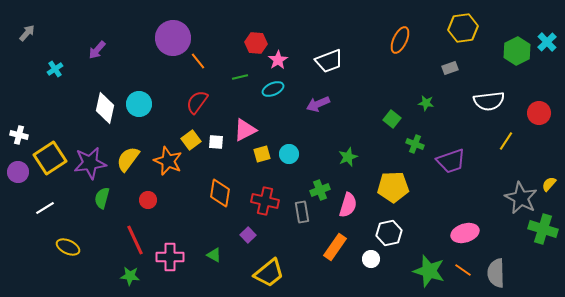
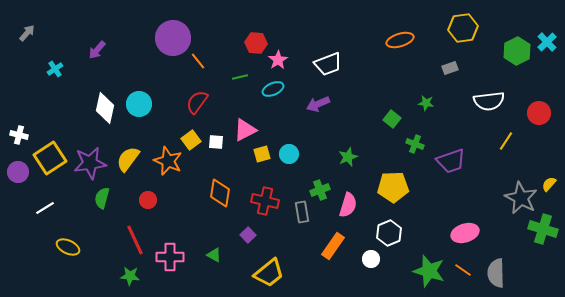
orange ellipse at (400, 40): rotated 48 degrees clockwise
white trapezoid at (329, 61): moved 1 px left, 3 px down
white hexagon at (389, 233): rotated 10 degrees counterclockwise
orange rectangle at (335, 247): moved 2 px left, 1 px up
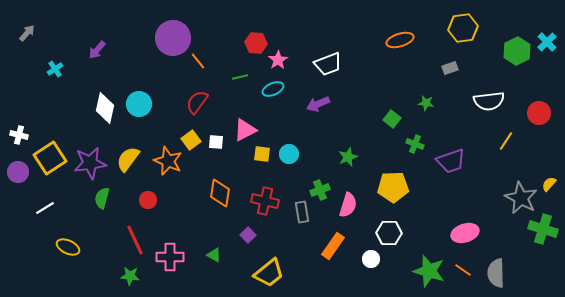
yellow square at (262, 154): rotated 24 degrees clockwise
white hexagon at (389, 233): rotated 25 degrees clockwise
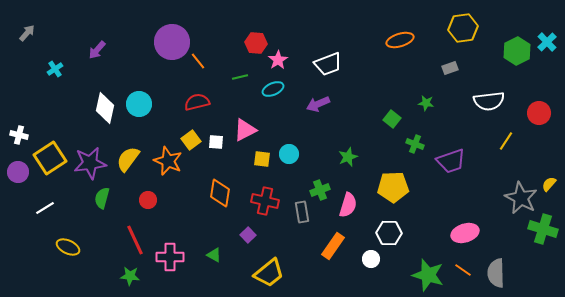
purple circle at (173, 38): moved 1 px left, 4 px down
red semicircle at (197, 102): rotated 40 degrees clockwise
yellow square at (262, 154): moved 5 px down
green star at (429, 271): moved 1 px left, 4 px down
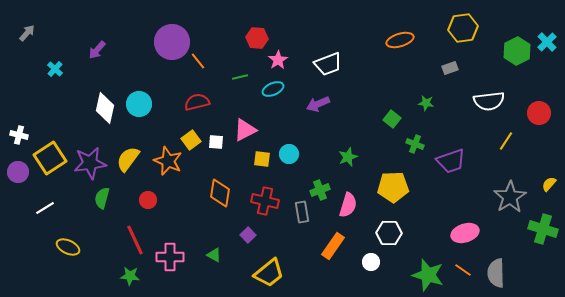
red hexagon at (256, 43): moved 1 px right, 5 px up
cyan cross at (55, 69): rotated 14 degrees counterclockwise
gray star at (521, 198): moved 11 px left, 1 px up; rotated 12 degrees clockwise
white circle at (371, 259): moved 3 px down
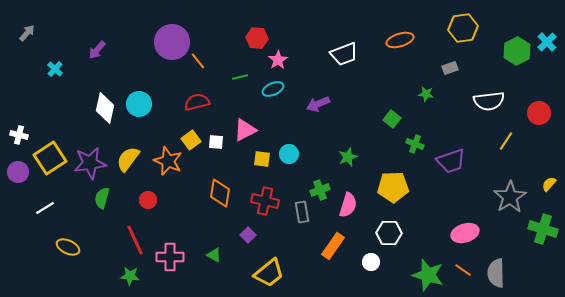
white trapezoid at (328, 64): moved 16 px right, 10 px up
green star at (426, 103): moved 9 px up
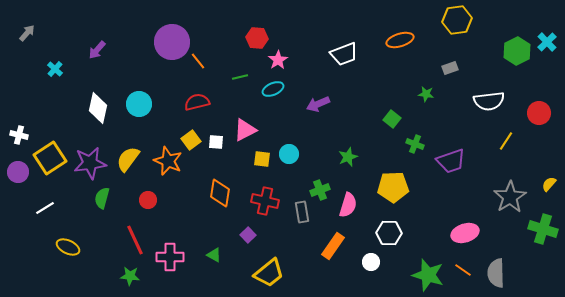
yellow hexagon at (463, 28): moved 6 px left, 8 px up
white diamond at (105, 108): moved 7 px left
